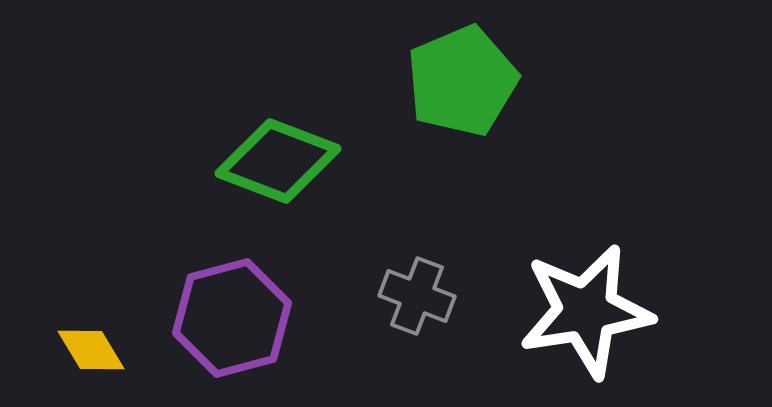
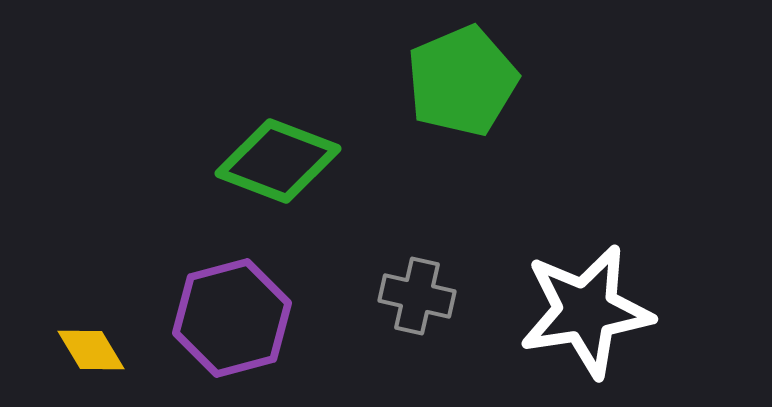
gray cross: rotated 8 degrees counterclockwise
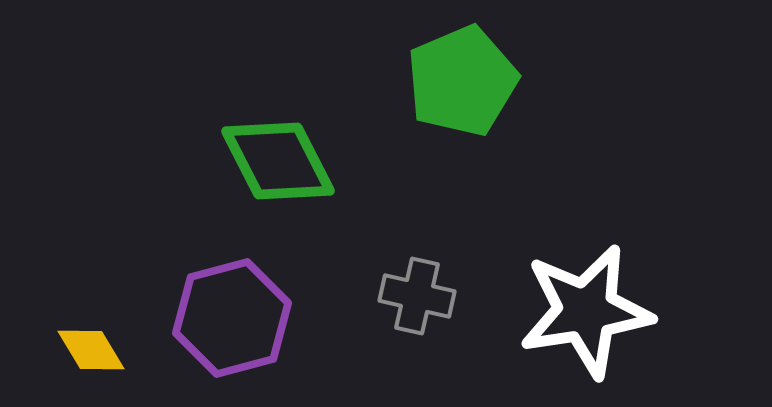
green diamond: rotated 42 degrees clockwise
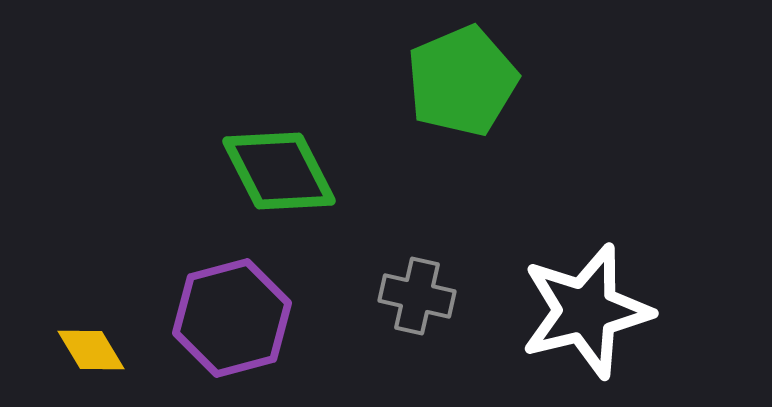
green diamond: moved 1 px right, 10 px down
white star: rotated 5 degrees counterclockwise
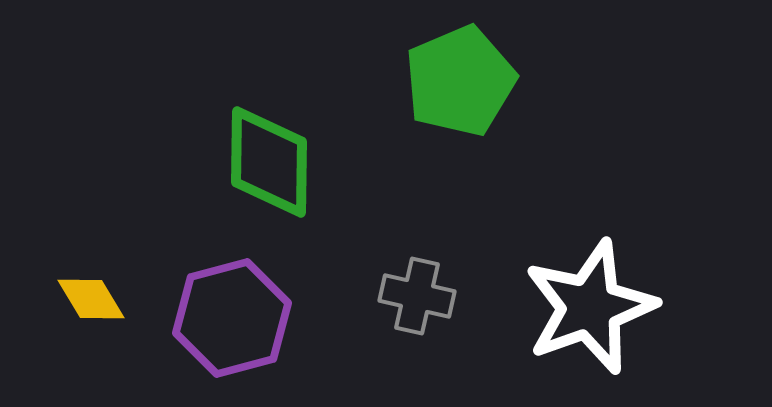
green pentagon: moved 2 px left
green diamond: moved 10 px left, 9 px up; rotated 28 degrees clockwise
white star: moved 4 px right, 4 px up; rotated 6 degrees counterclockwise
yellow diamond: moved 51 px up
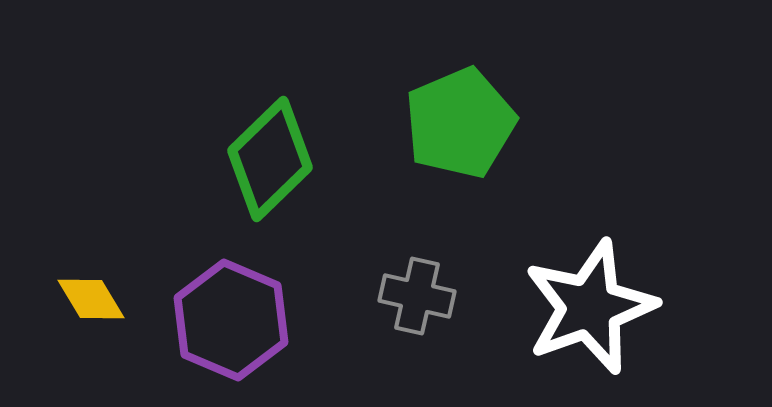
green pentagon: moved 42 px down
green diamond: moved 1 px right, 3 px up; rotated 45 degrees clockwise
purple hexagon: moved 1 px left, 2 px down; rotated 22 degrees counterclockwise
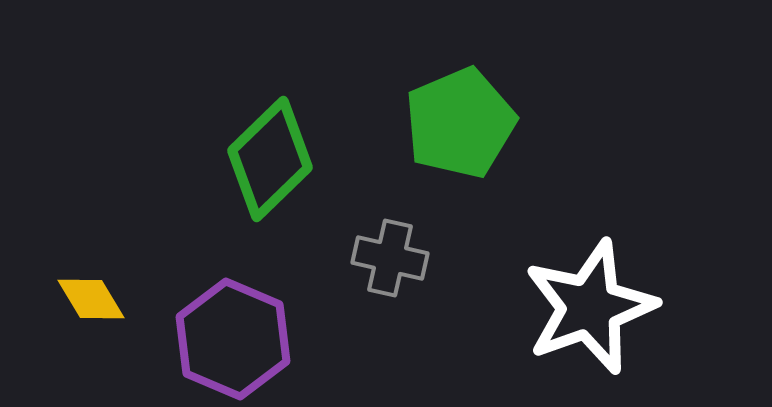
gray cross: moved 27 px left, 38 px up
purple hexagon: moved 2 px right, 19 px down
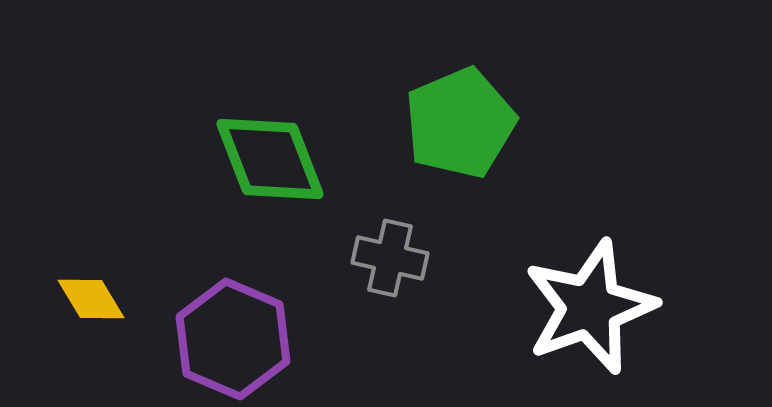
green diamond: rotated 67 degrees counterclockwise
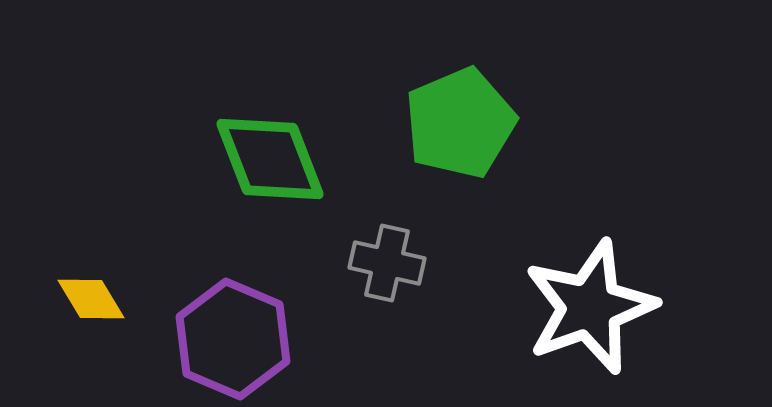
gray cross: moved 3 px left, 5 px down
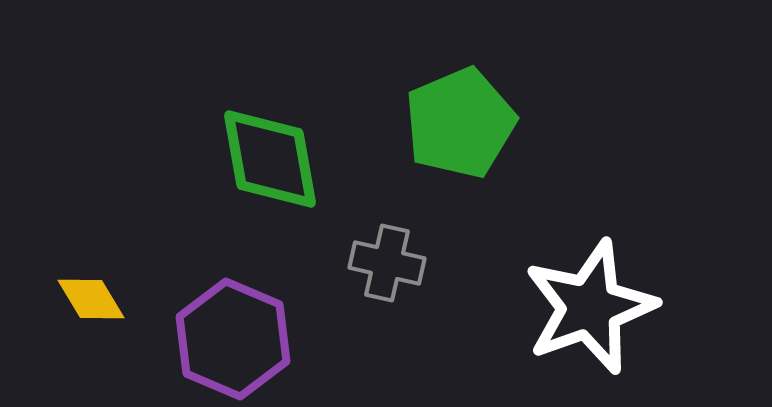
green diamond: rotated 11 degrees clockwise
